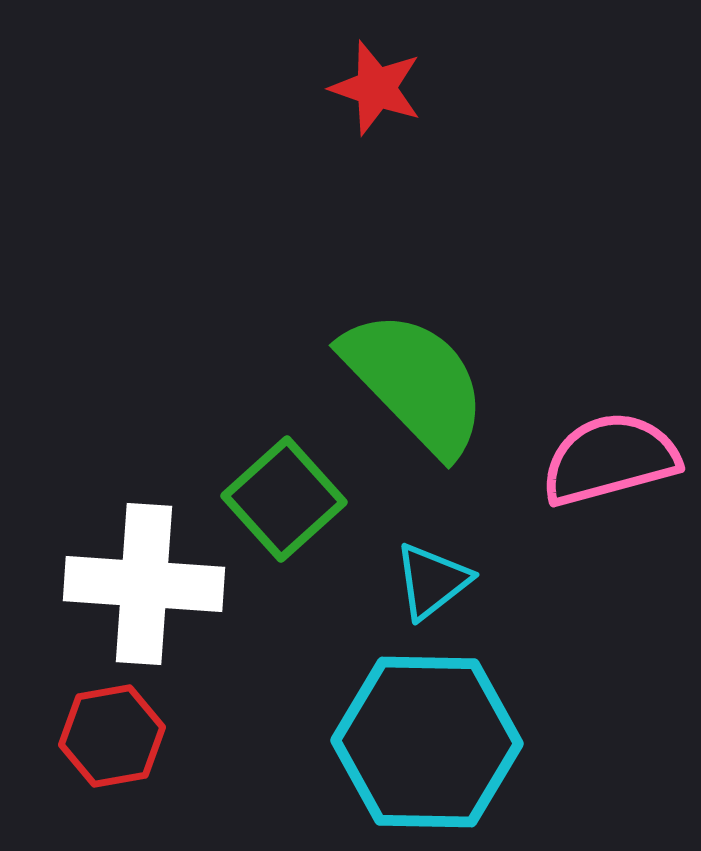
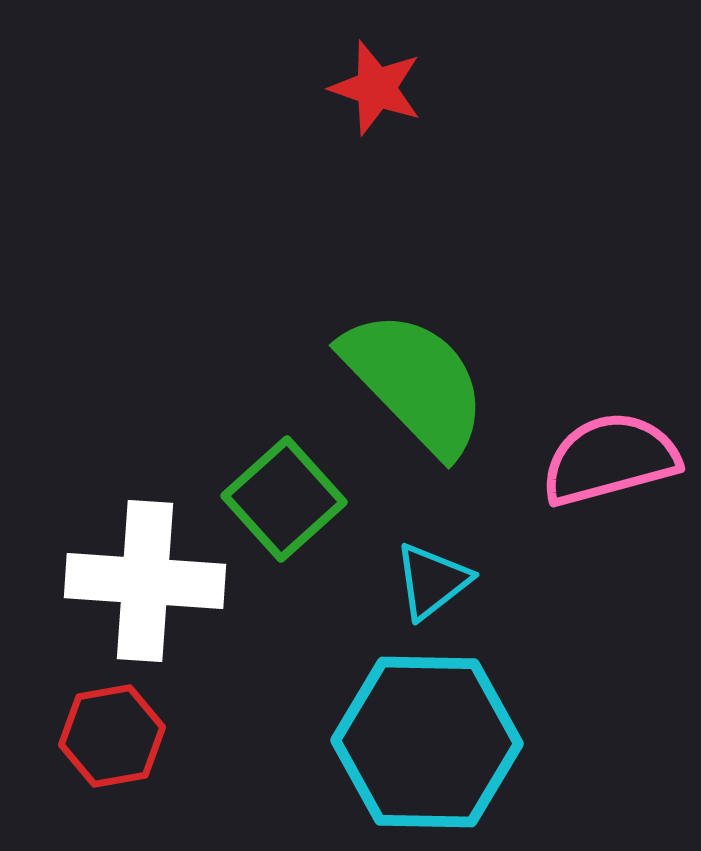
white cross: moved 1 px right, 3 px up
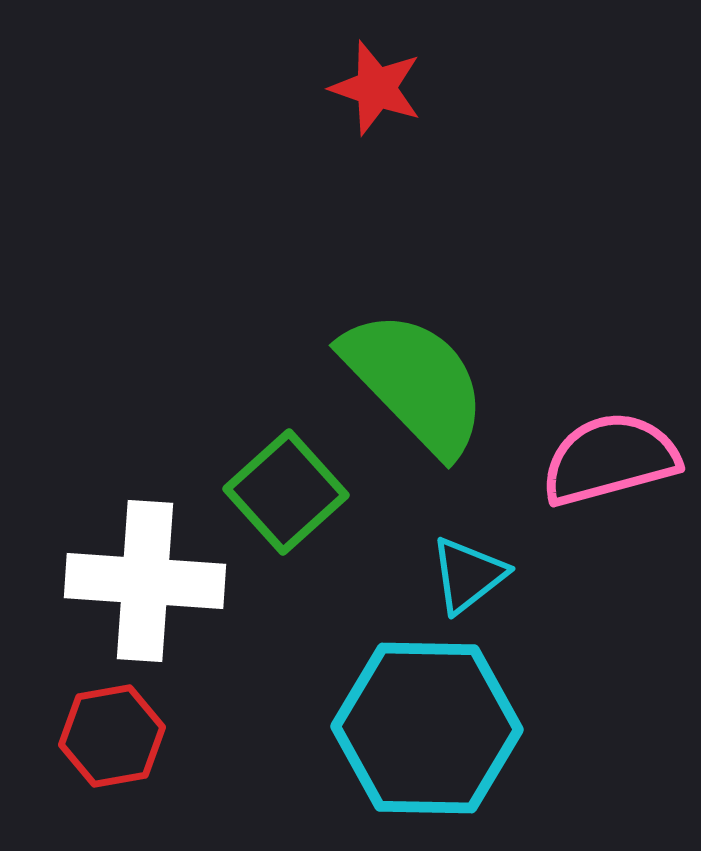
green square: moved 2 px right, 7 px up
cyan triangle: moved 36 px right, 6 px up
cyan hexagon: moved 14 px up
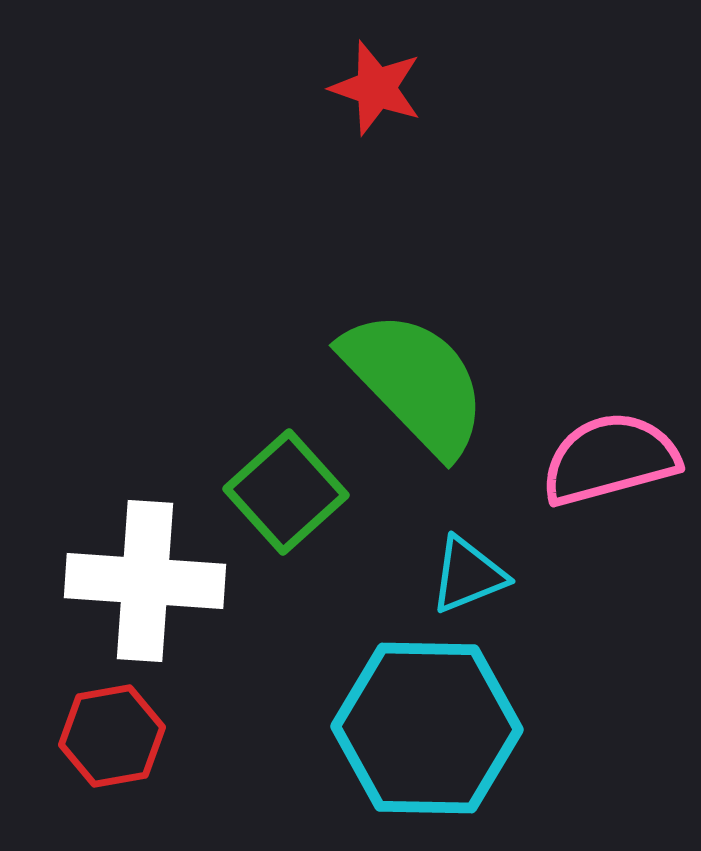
cyan triangle: rotated 16 degrees clockwise
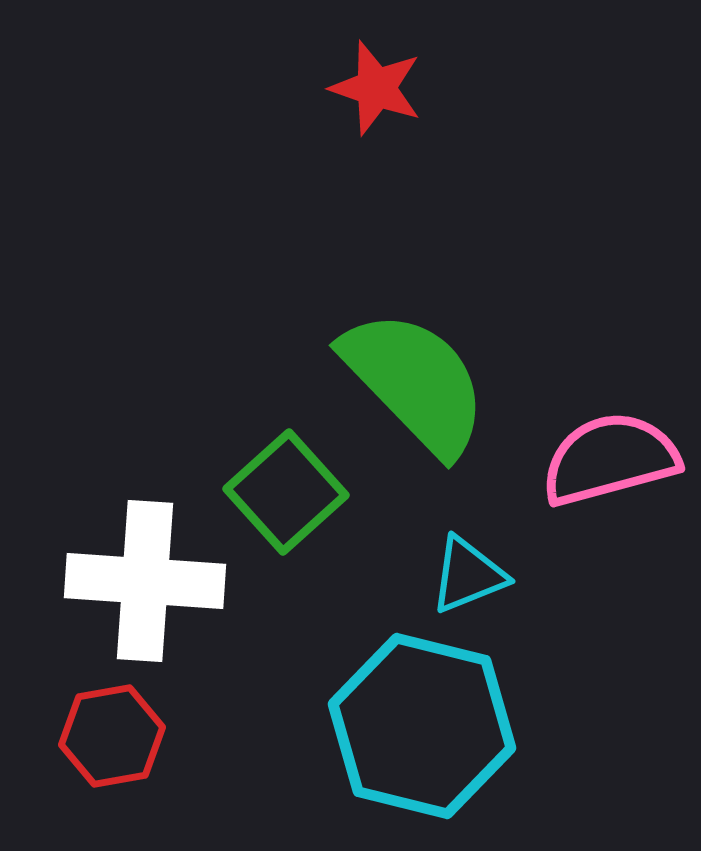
cyan hexagon: moved 5 px left, 2 px up; rotated 13 degrees clockwise
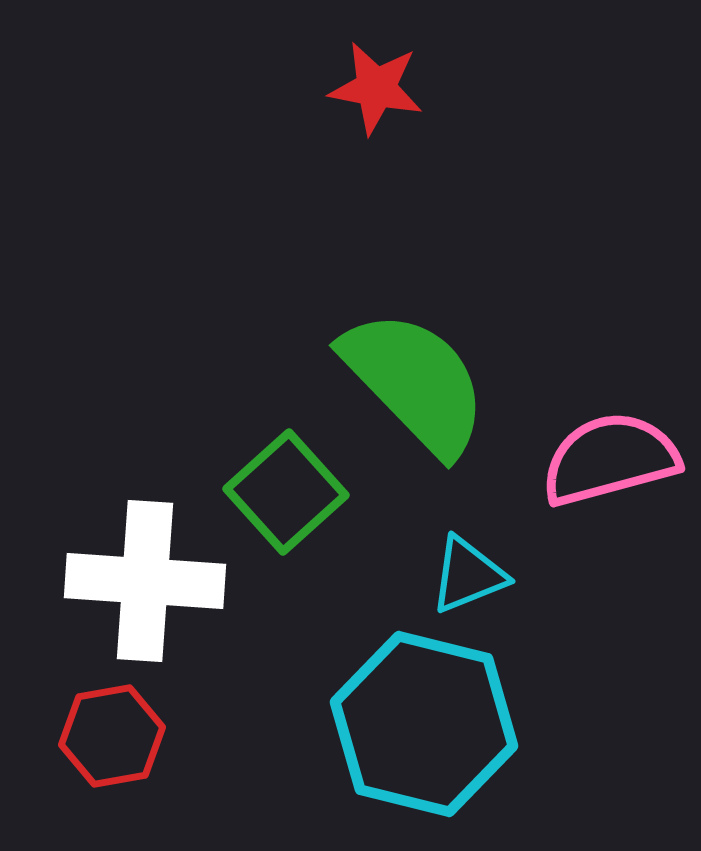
red star: rotated 8 degrees counterclockwise
cyan hexagon: moved 2 px right, 2 px up
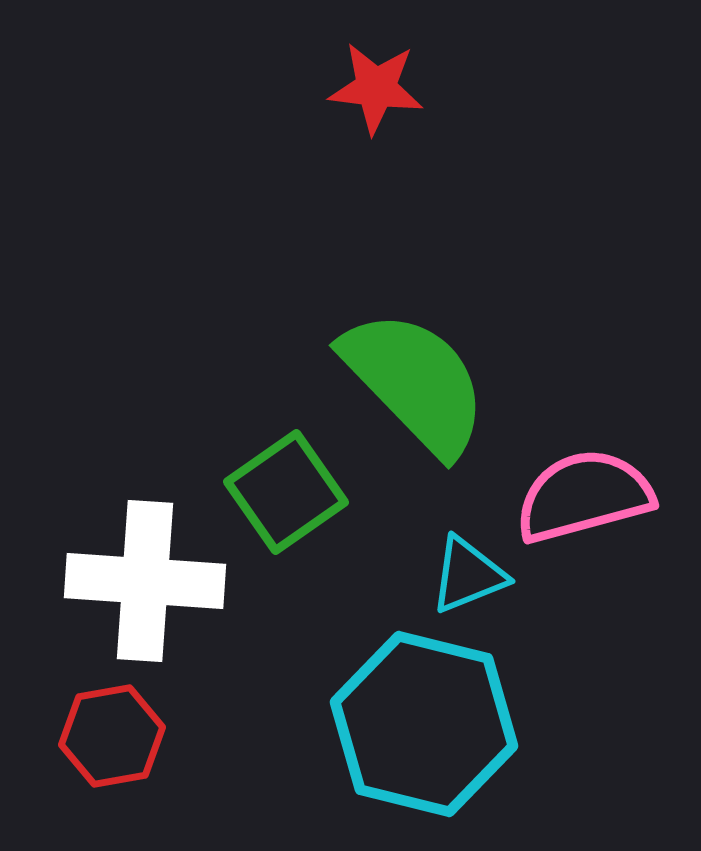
red star: rotated 4 degrees counterclockwise
pink semicircle: moved 26 px left, 37 px down
green square: rotated 7 degrees clockwise
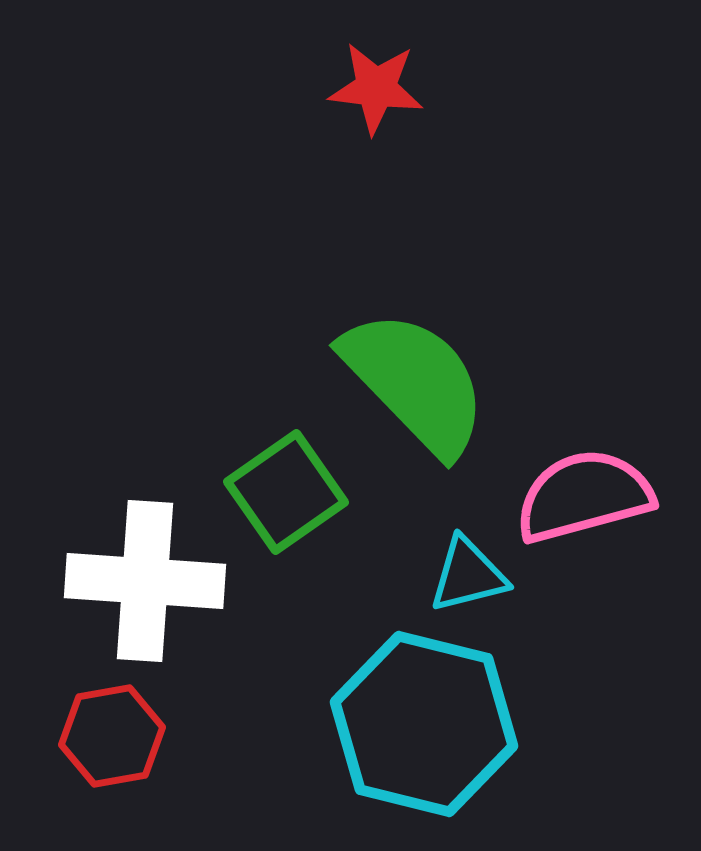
cyan triangle: rotated 8 degrees clockwise
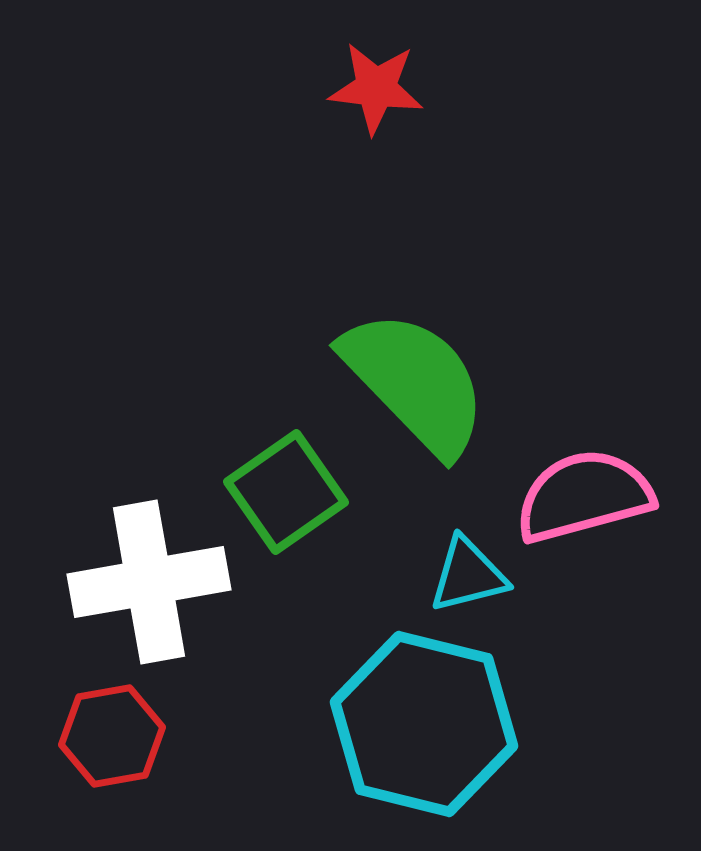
white cross: moved 4 px right, 1 px down; rotated 14 degrees counterclockwise
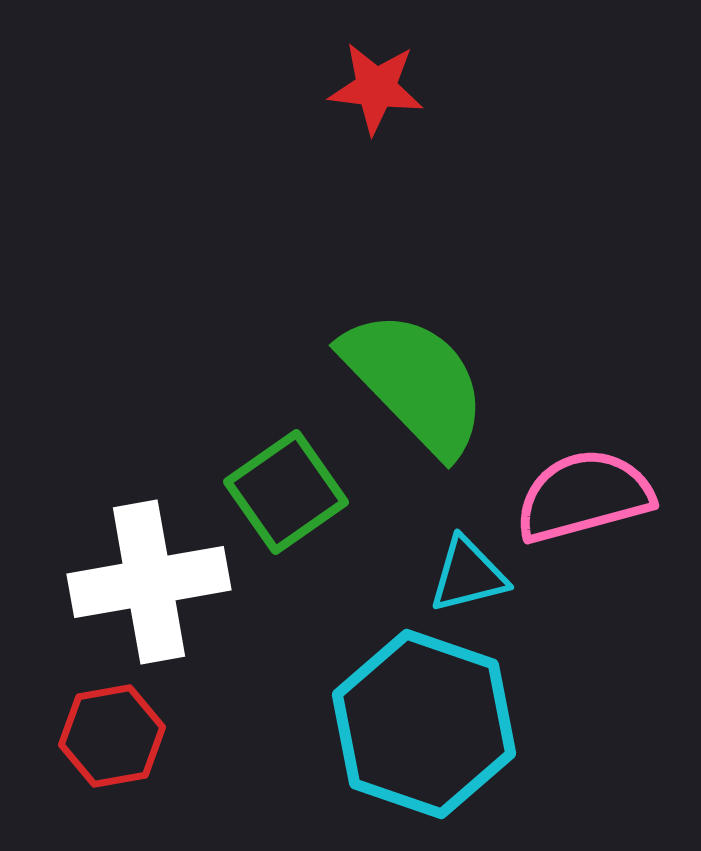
cyan hexagon: rotated 5 degrees clockwise
